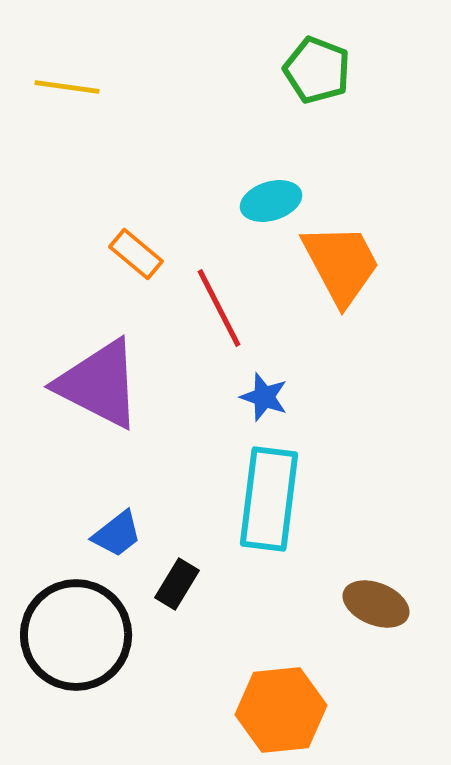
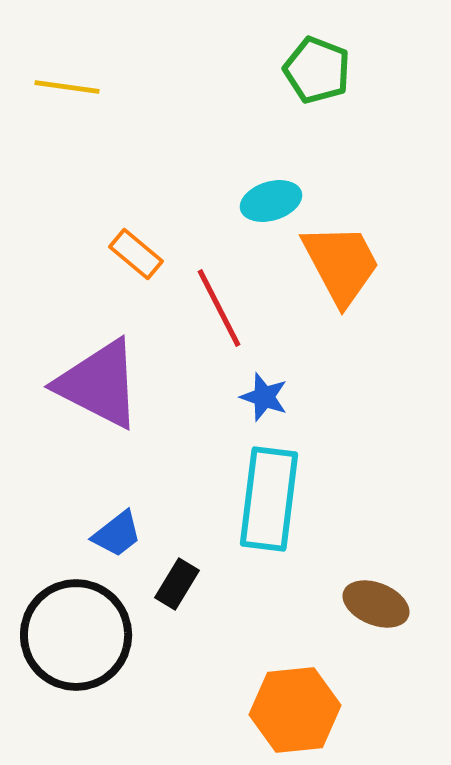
orange hexagon: moved 14 px right
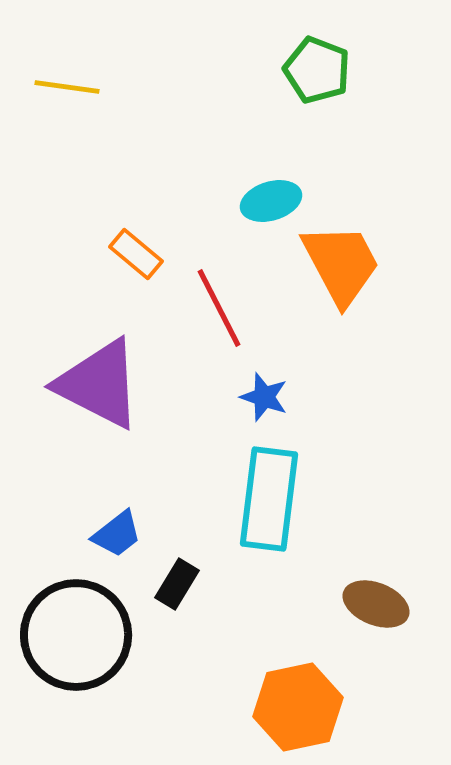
orange hexagon: moved 3 px right, 3 px up; rotated 6 degrees counterclockwise
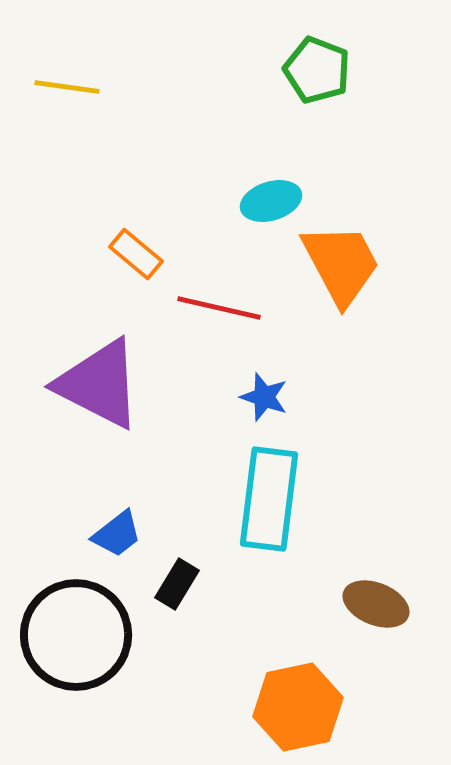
red line: rotated 50 degrees counterclockwise
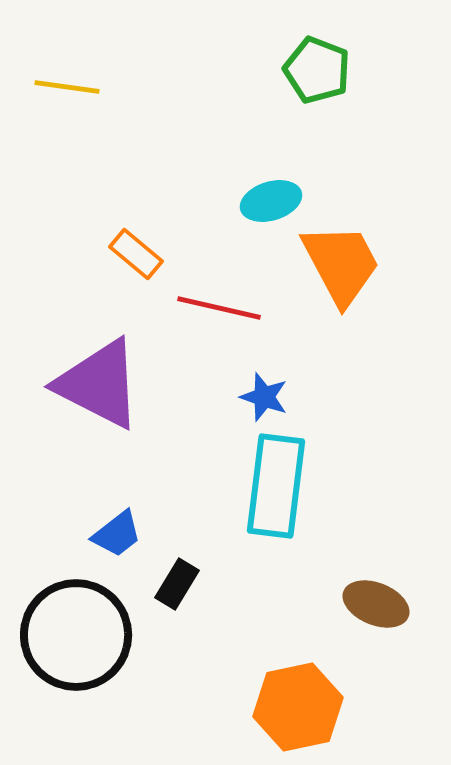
cyan rectangle: moved 7 px right, 13 px up
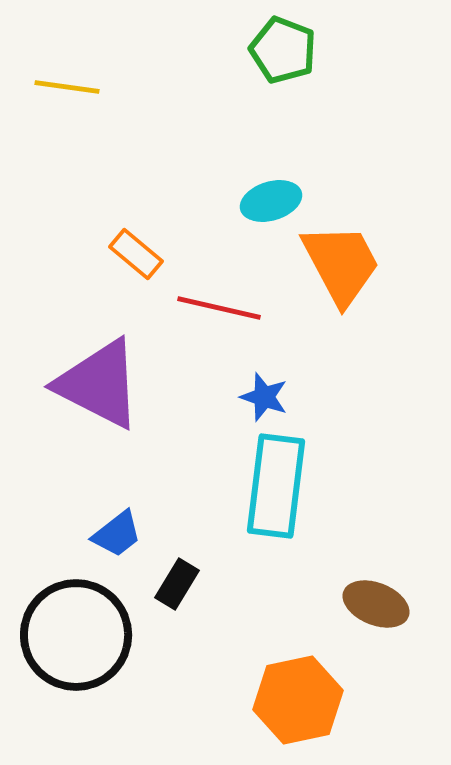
green pentagon: moved 34 px left, 20 px up
orange hexagon: moved 7 px up
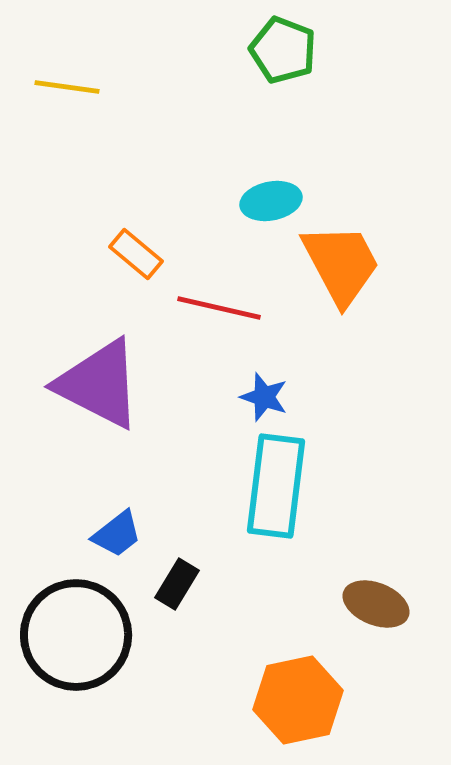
cyan ellipse: rotated 6 degrees clockwise
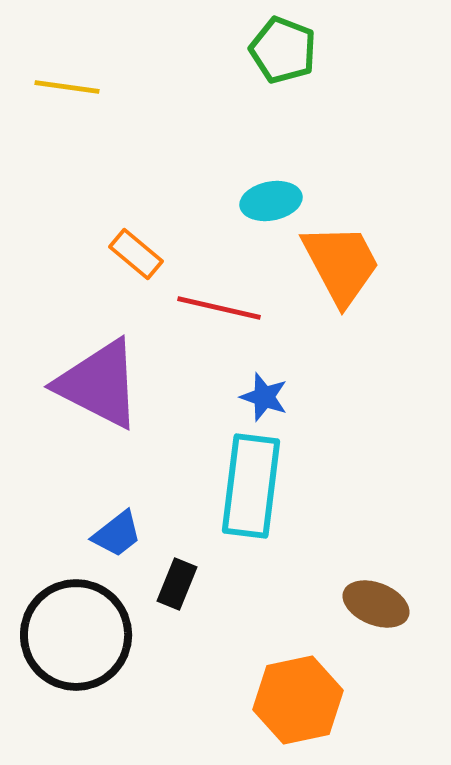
cyan rectangle: moved 25 px left
black rectangle: rotated 9 degrees counterclockwise
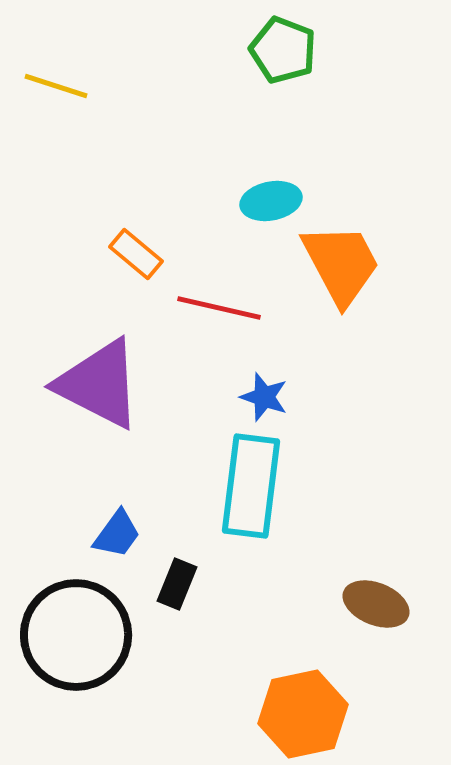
yellow line: moved 11 px left, 1 px up; rotated 10 degrees clockwise
blue trapezoid: rotated 16 degrees counterclockwise
orange hexagon: moved 5 px right, 14 px down
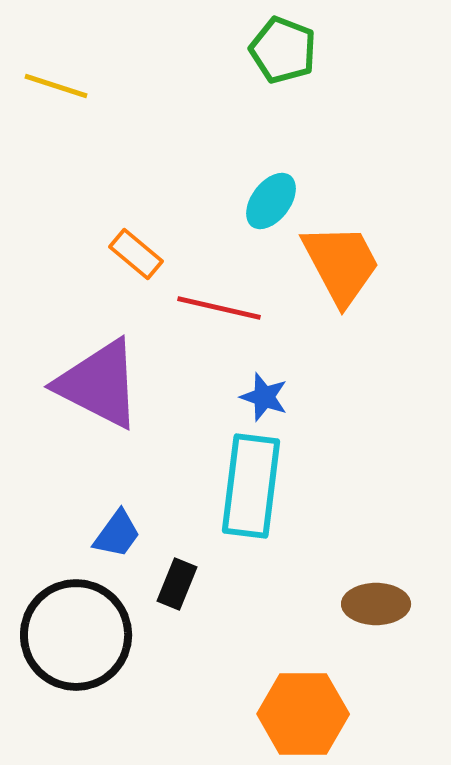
cyan ellipse: rotated 42 degrees counterclockwise
brown ellipse: rotated 22 degrees counterclockwise
orange hexagon: rotated 12 degrees clockwise
